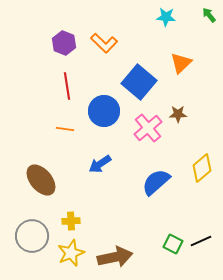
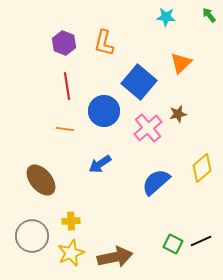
orange L-shape: rotated 60 degrees clockwise
brown star: rotated 12 degrees counterclockwise
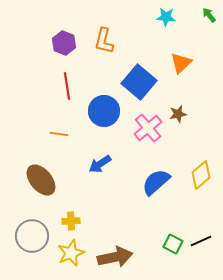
orange L-shape: moved 2 px up
orange line: moved 6 px left, 5 px down
yellow diamond: moved 1 px left, 7 px down
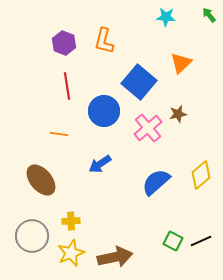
green square: moved 3 px up
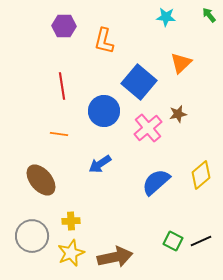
purple hexagon: moved 17 px up; rotated 20 degrees counterclockwise
red line: moved 5 px left
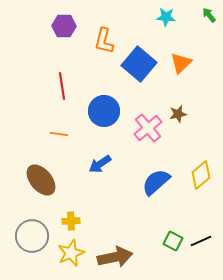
blue square: moved 18 px up
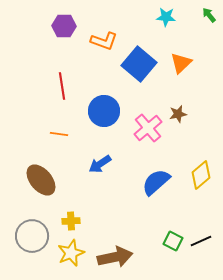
orange L-shape: rotated 84 degrees counterclockwise
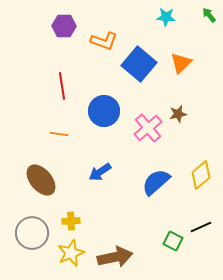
blue arrow: moved 8 px down
gray circle: moved 3 px up
black line: moved 14 px up
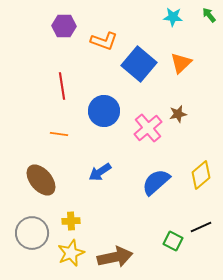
cyan star: moved 7 px right
